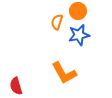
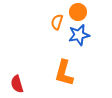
orange circle: moved 1 px down
orange L-shape: rotated 44 degrees clockwise
red semicircle: moved 1 px right, 2 px up
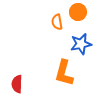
orange semicircle: rotated 28 degrees counterclockwise
blue star: moved 2 px right, 9 px down
red semicircle: rotated 18 degrees clockwise
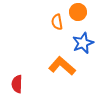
blue star: moved 2 px right, 1 px up; rotated 10 degrees counterclockwise
orange L-shape: moved 2 px left, 7 px up; rotated 116 degrees clockwise
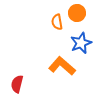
orange circle: moved 1 px left, 1 px down
blue star: moved 2 px left
red semicircle: rotated 12 degrees clockwise
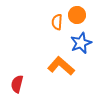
orange circle: moved 2 px down
orange semicircle: rotated 14 degrees clockwise
orange L-shape: moved 1 px left
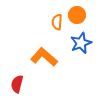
orange L-shape: moved 17 px left, 9 px up
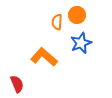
red semicircle: rotated 144 degrees clockwise
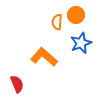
orange circle: moved 1 px left
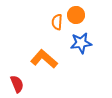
blue star: rotated 15 degrees clockwise
orange L-shape: moved 2 px down
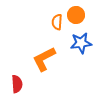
orange L-shape: rotated 68 degrees counterclockwise
red semicircle: rotated 18 degrees clockwise
